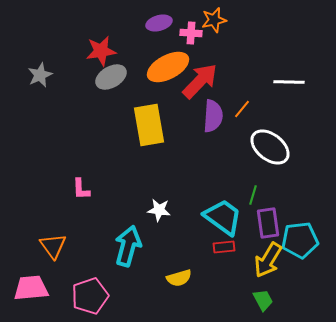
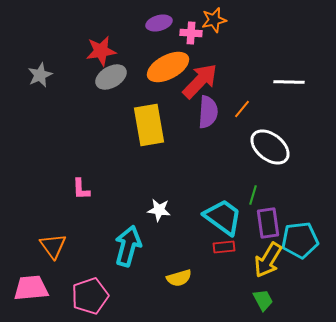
purple semicircle: moved 5 px left, 4 px up
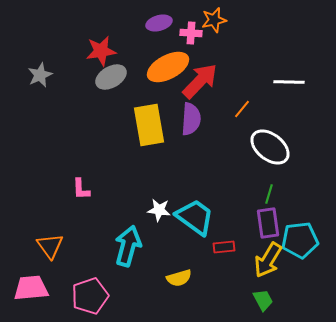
purple semicircle: moved 17 px left, 7 px down
green line: moved 16 px right, 1 px up
cyan trapezoid: moved 28 px left
orange triangle: moved 3 px left
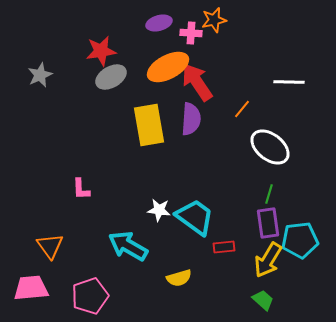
red arrow: moved 3 px left, 1 px down; rotated 78 degrees counterclockwise
cyan arrow: rotated 75 degrees counterclockwise
green trapezoid: rotated 20 degrees counterclockwise
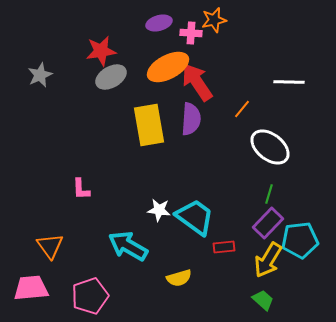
purple rectangle: rotated 52 degrees clockwise
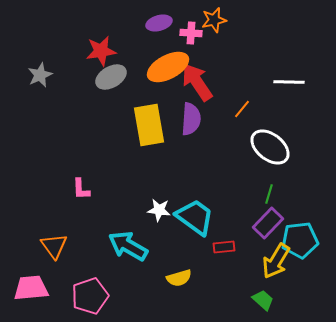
orange triangle: moved 4 px right
yellow arrow: moved 8 px right, 1 px down
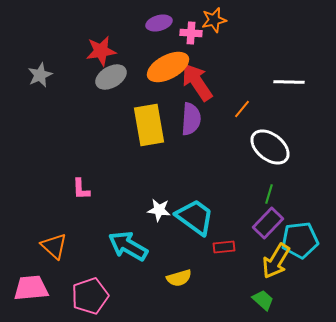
orange triangle: rotated 12 degrees counterclockwise
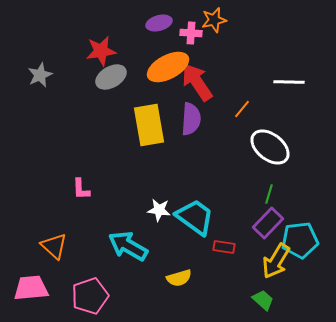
red rectangle: rotated 15 degrees clockwise
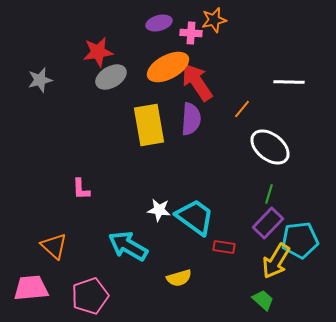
red star: moved 3 px left, 1 px down
gray star: moved 5 px down; rotated 10 degrees clockwise
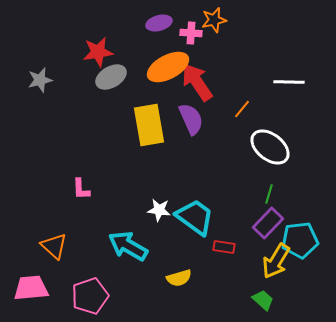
purple semicircle: rotated 28 degrees counterclockwise
